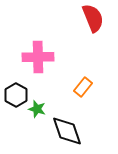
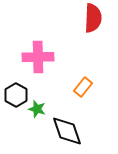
red semicircle: rotated 24 degrees clockwise
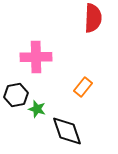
pink cross: moved 2 px left
black hexagon: rotated 20 degrees clockwise
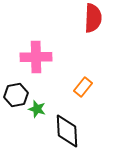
black diamond: rotated 16 degrees clockwise
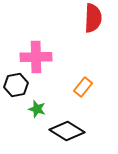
black hexagon: moved 10 px up
black diamond: rotated 56 degrees counterclockwise
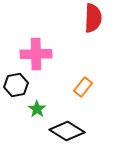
pink cross: moved 3 px up
green star: rotated 18 degrees clockwise
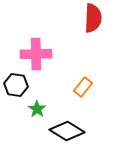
black hexagon: rotated 20 degrees clockwise
